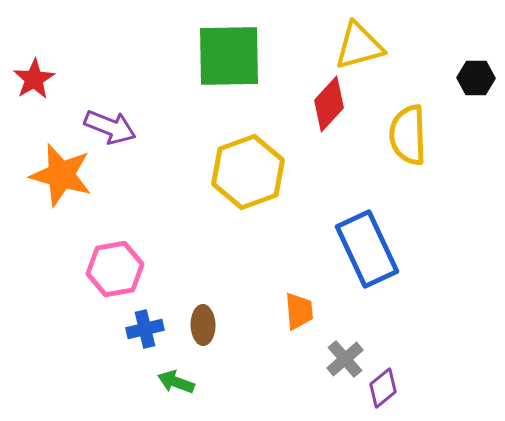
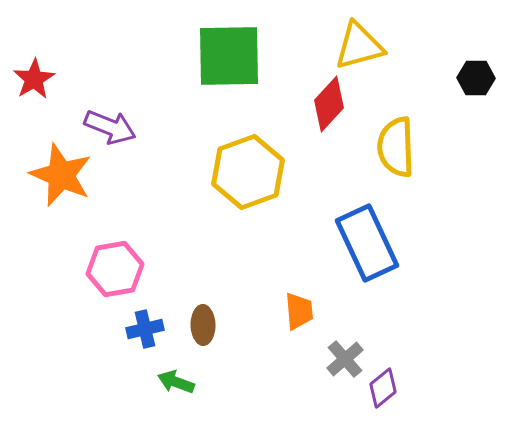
yellow semicircle: moved 12 px left, 12 px down
orange star: rotated 8 degrees clockwise
blue rectangle: moved 6 px up
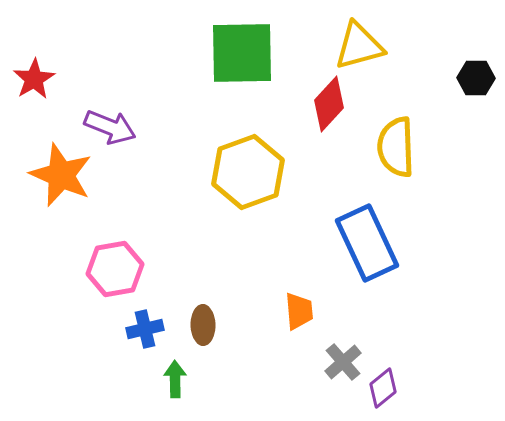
green square: moved 13 px right, 3 px up
gray cross: moved 2 px left, 3 px down
green arrow: moved 1 px left, 3 px up; rotated 69 degrees clockwise
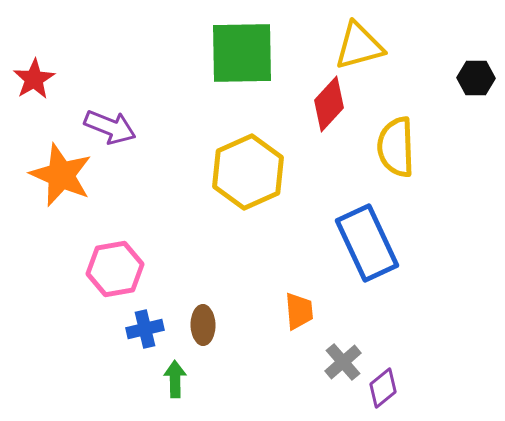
yellow hexagon: rotated 4 degrees counterclockwise
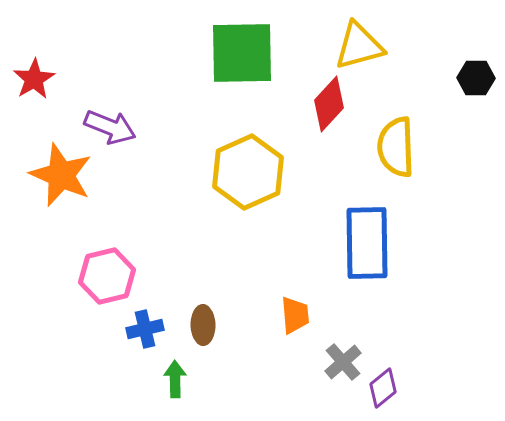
blue rectangle: rotated 24 degrees clockwise
pink hexagon: moved 8 px left, 7 px down; rotated 4 degrees counterclockwise
orange trapezoid: moved 4 px left, 4 px down
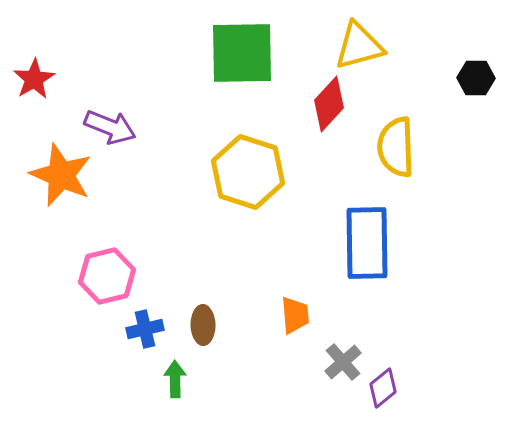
yellow hexagon: rotated 18 degrees counterclockwise
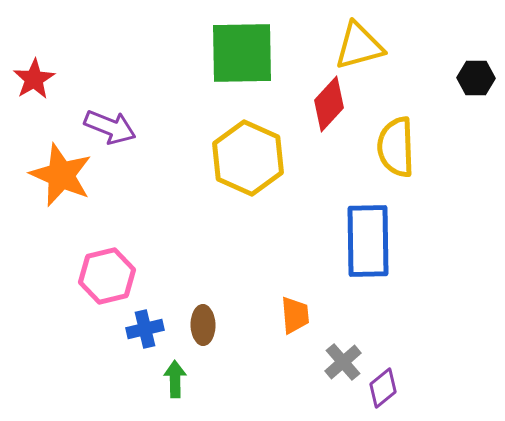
yellow hexagon: moved 14 px up; rotated 6 degrees clockwise
blue rectangle: moved 1 px right, 2 px up
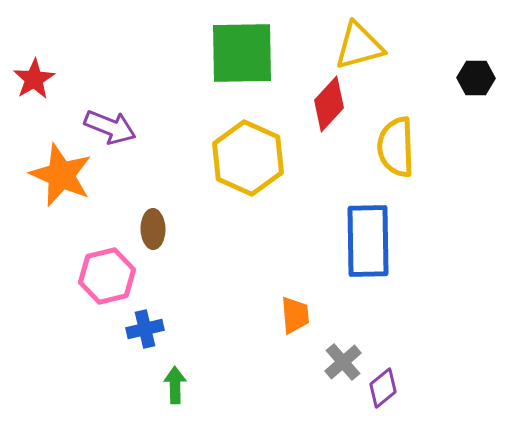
brown ellipse: moved 50 px left, 96 px up
green arrow: moved 6 px down
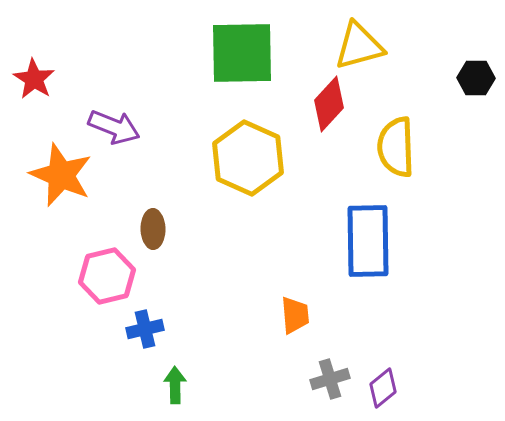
red star: rotated 9 degrees counterclockwise
purple arrow: moved 4 px right
gray cross: moved 13 px left, 17 px down; rotated 24 degrees clockwise
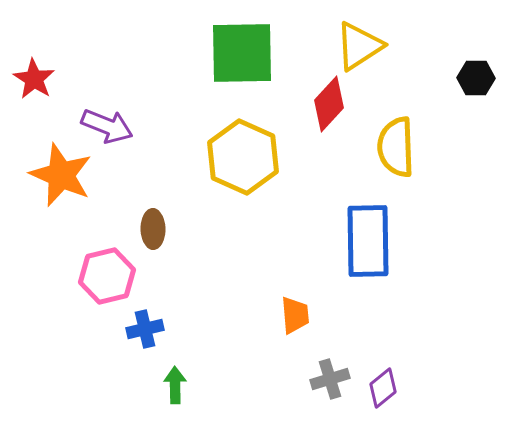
yellow triangle: rotated 18 degrees counterclockwise
purple arrow: moved 7 px left, 1 px up
yellow hexagon: moved 5 px left, 1 px up
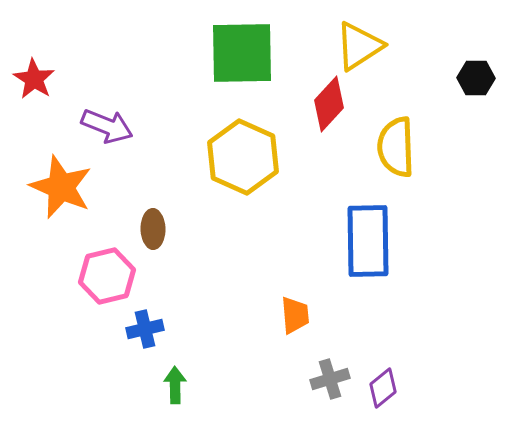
orange star: moved 12 px down
